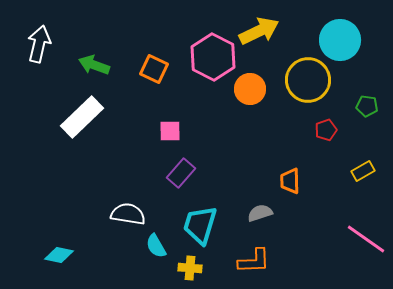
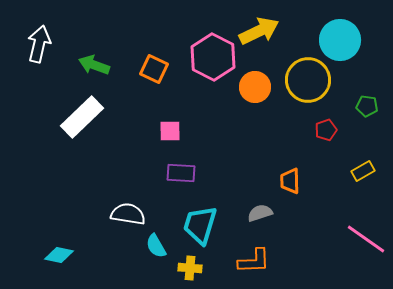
orange circle: moved 5 px right, 2 px up
purple rectangle: rotated 52 degrees clockwise
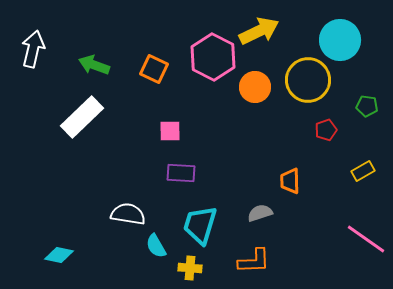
white arrow: moved 6 px left, 5 px down
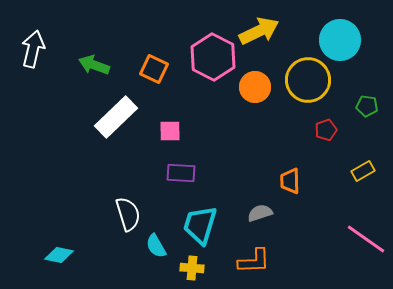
white rectangle: moved 34 px right
white semicircle: rotated 64 degrees clockwise
yellow cross: moved 2 px right
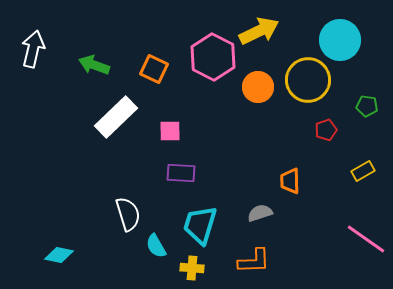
orange circle: moved 3 px right
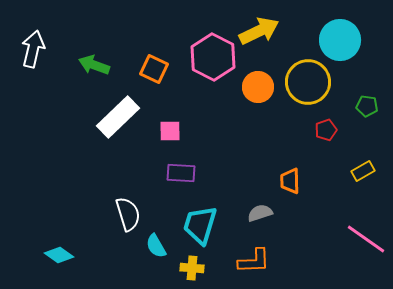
yellow circle: moved 2 px down
white rectangle: moved 2 px right
cyan diamond: rotated 24 degrees clockwise
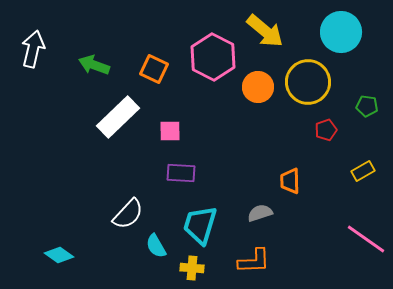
yellow arrow: moved 6 px right; rotated 66 degrees clockwise
cyan circle: moved 1 px right, 8 px up
white semicircle: rotated 60 degrees clockwise
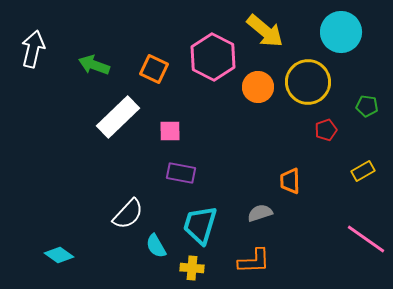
purple rectangle: rotated 8 degrees clockwise
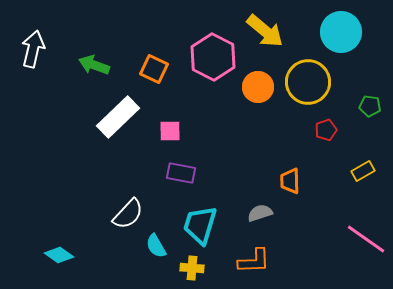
green pentagon: moved 3 px right
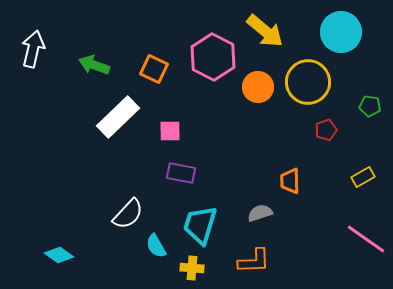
yellow rectangle: moved 6 px down
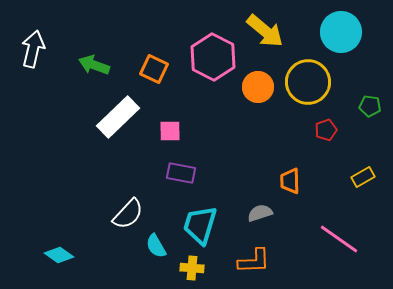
pink line: moved 27 px left
